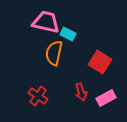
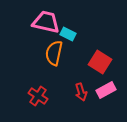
pink rectangle: moved 8 px up
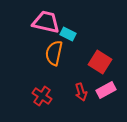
red cross: moved 4 px right
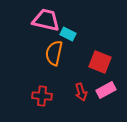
pink trapezoid: moved 2 px up
red square: rotated 10 degrees counterclockwise
red cross: rotated 30 degrees counterclockwise
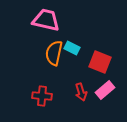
cyan rectangle: moved 4 px right, 14 px down
pink rectangle: moved 1 px left; rotated 12 degrees counterclockwise
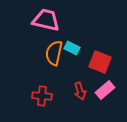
red arrow: moved 1 px left, 1 px up
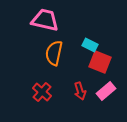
pink trapezoid: moved 1 px left
cyan rectangle: moved 18 px right, 3 px up
pink rectangle: moved 1 px right, 1 px down
red cross: moved 4 px up; rotated 36 degrees clockwise
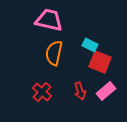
pink trapezoid: moved 4 px right
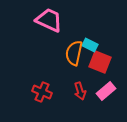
pink trapezoid: rotated 12 degrees clockwise
orange semicircle: moved 20 px right
red cross: rotated 18 degrees counterclockwise
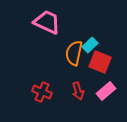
pink trapezoid: moved 2 px left, 2 px down
cyan rectangle: rotated 70 degrees counterclockwise
red arrow: moved 2 px left
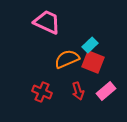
orange semicircle: moved 7 px left, 6 px down; rotated 55 degrees clockwise
red square: moved 7 px left
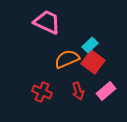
red square: rotated 15 degrees clockwise
